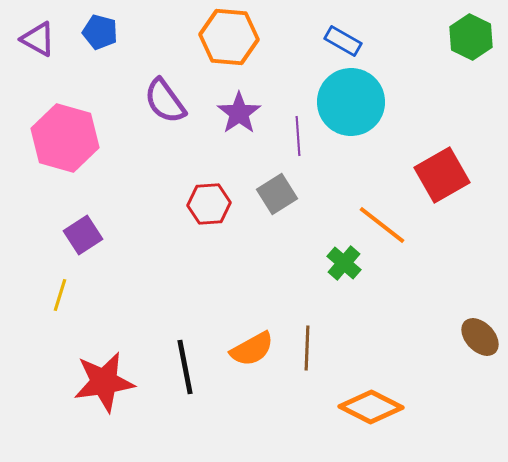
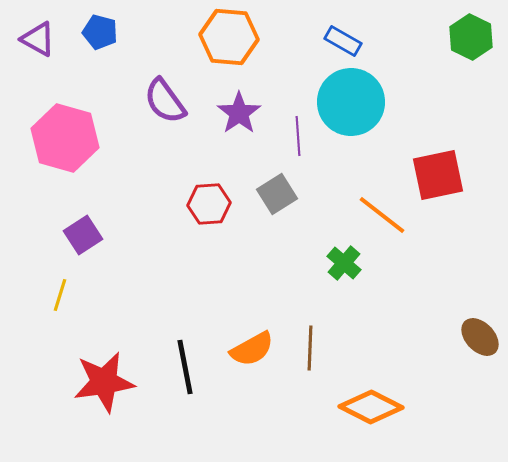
red square: moved 4 px left; rotated 18 degrees clockwise
orange line: moved 10 px up
brown line: moved 3 px right
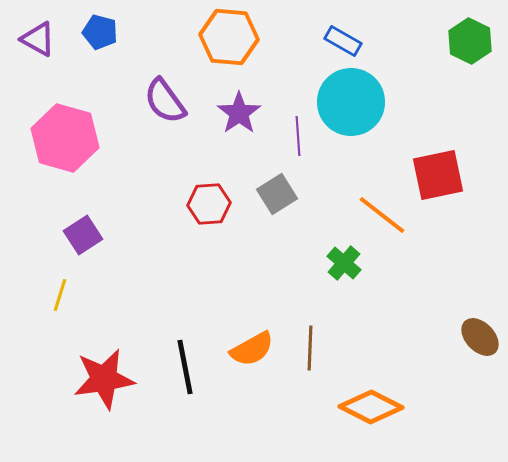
green hexagon: moved 1 px left, 4 px down
red star: moved 3 px up
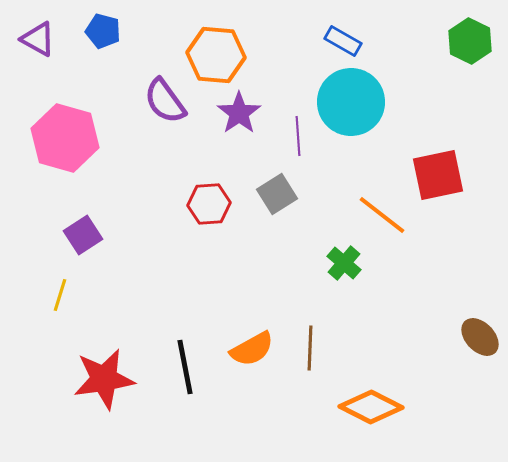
blue pentagon: moved 3 px right, 1 px up
orange hexagon: moved 13 px left, 18 px down
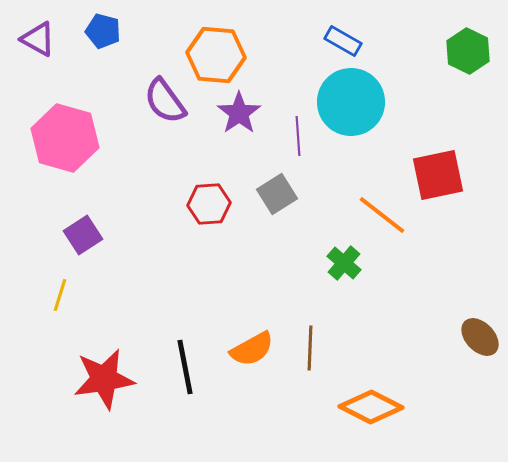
green hexagon: moved 2 px left, 10 px down
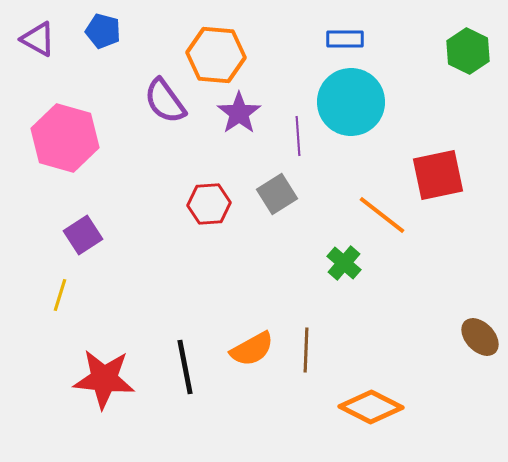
blue rectangle: moved 2 px right, 2 px up; rotated 30 degrees counterclockwise
brown line: moved 4 px left, 2 px down
red star: rotated 14 degrees clockwise
